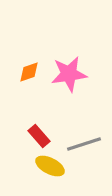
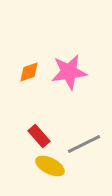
pink star: moved 2 px up
gray line: rotated 8 degrees counterclockwise
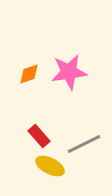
orange diamond: moved 2 px down
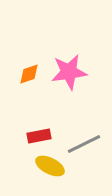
red rectangle: rotated 60 degrees counterclockwise
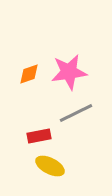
gray line: moved 8 px left, 31 px up
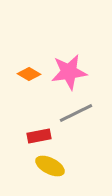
orange diamond: rotated 50 degrees clockwise
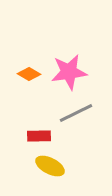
red rectangle: rotated 10 degrees clockwise
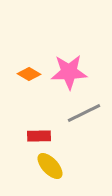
pink star: rotated 6 degrees clockwise
gray line: moved 8 px right
yellow ellipse: rotated 20 degrees clockwise
